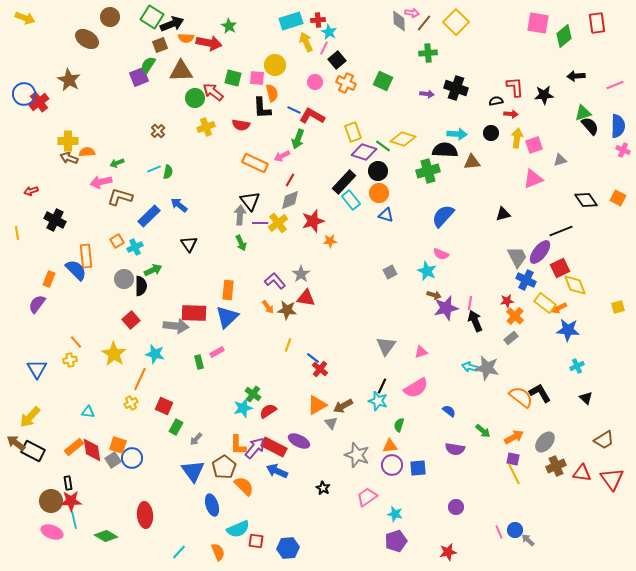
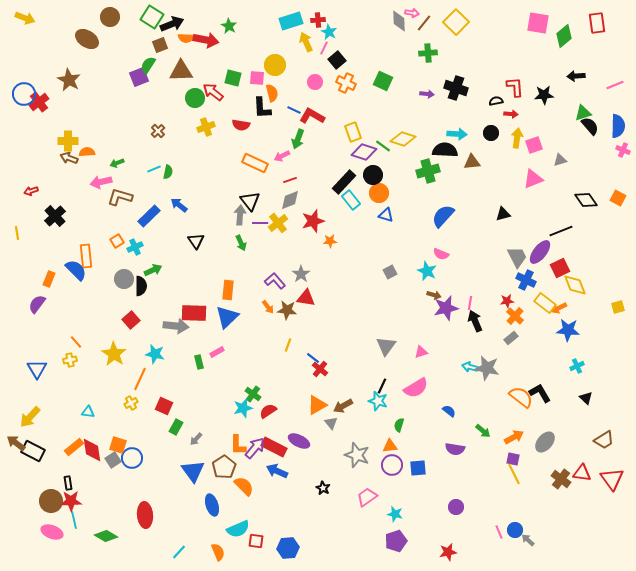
red arrow at (209, 43): moved 3 px left, 3 px up
black circle at (378, 171): moved 5 px left, 4 px down
red line at (290, 180): rotated 40 degrees clockwise
black cross at (55, 220): moved 4 px up; rotated 20 degrees clockwise
black triangle at (189, 244): moved 7 px right, 3 px up
brown cross at (556, 466): moved 5 px right, 13 px down; rotated 30 degrees counterclockwise
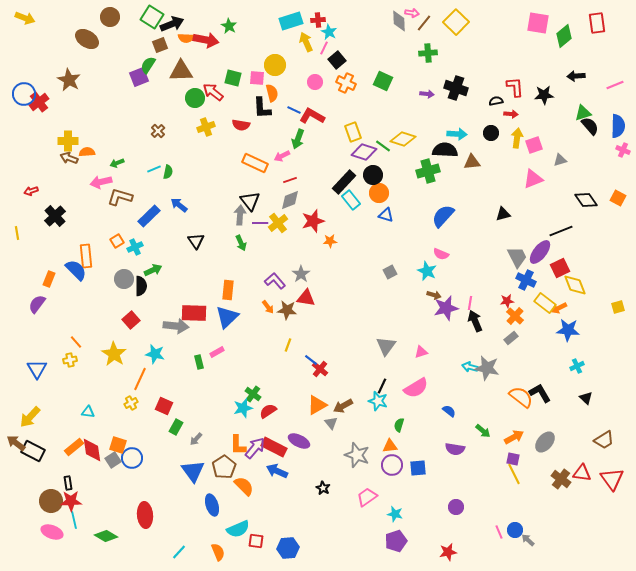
blue line at (313, 358): moved 2 px left, 2 px down
